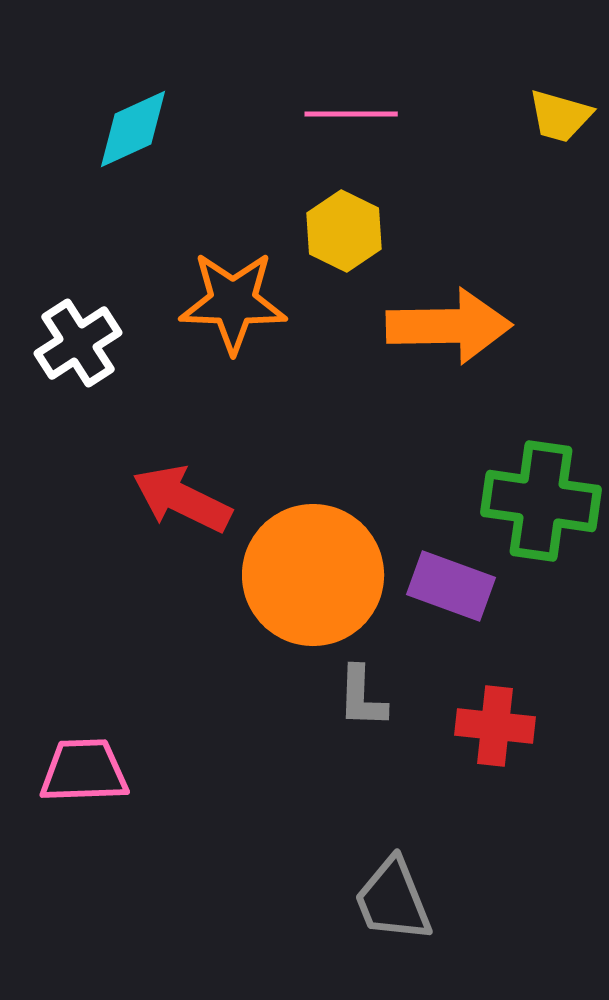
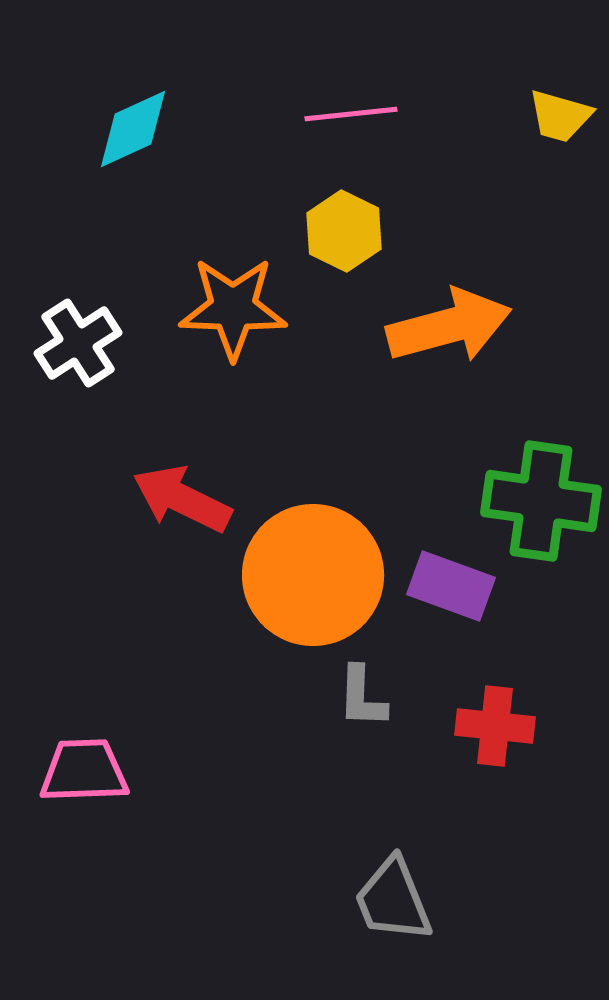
pink line: rotated 6 degrees counterclockwise
orange star: moved 6 px down
orange arrow: rotated 14 degrees counterclockwise
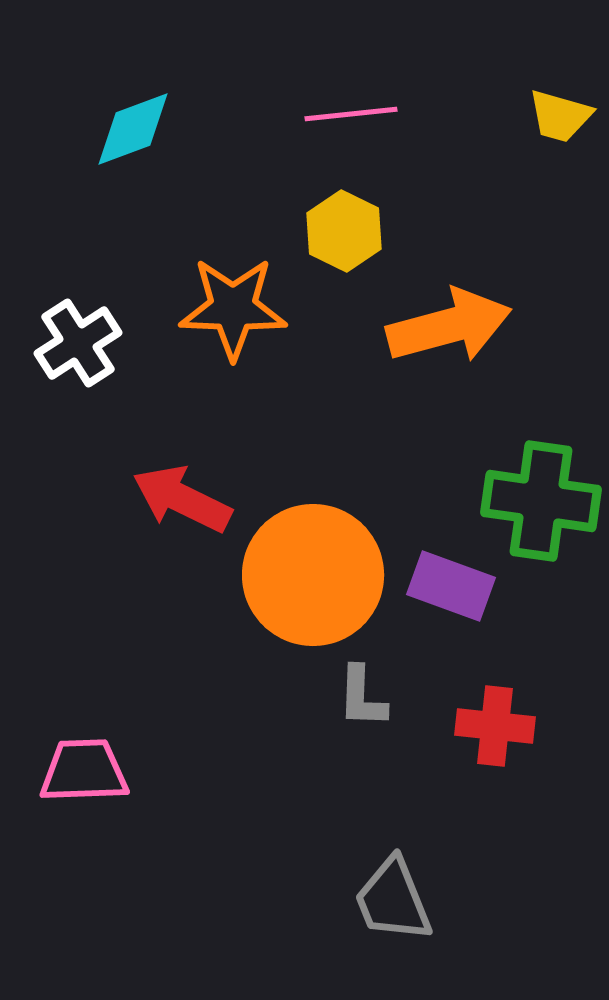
cyan diamond: rotated 4 degrees clockwise
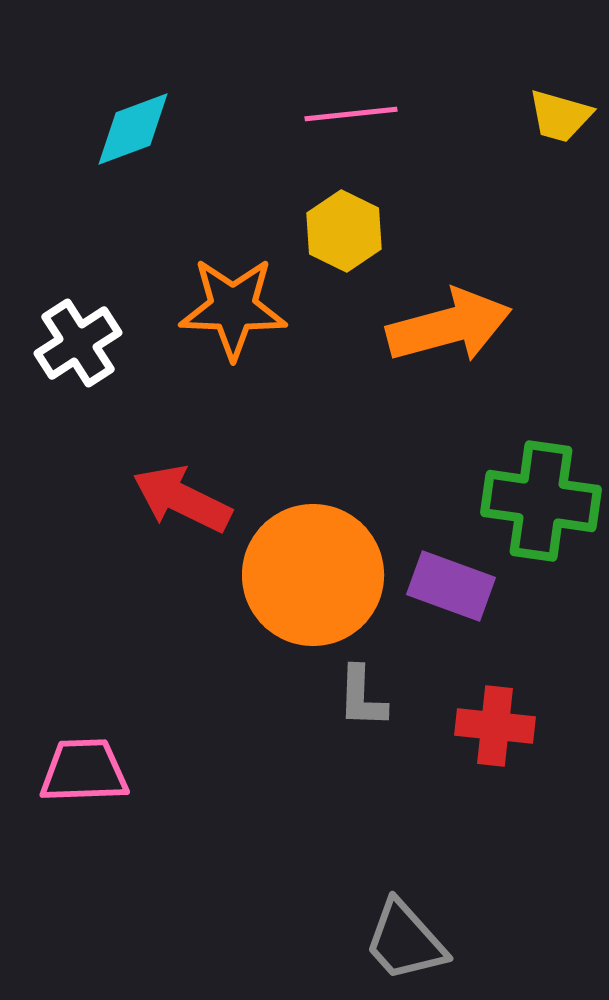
gray trapezoid: moved 12 px right, 41 px down; rotated 20 degrees counterclockwise
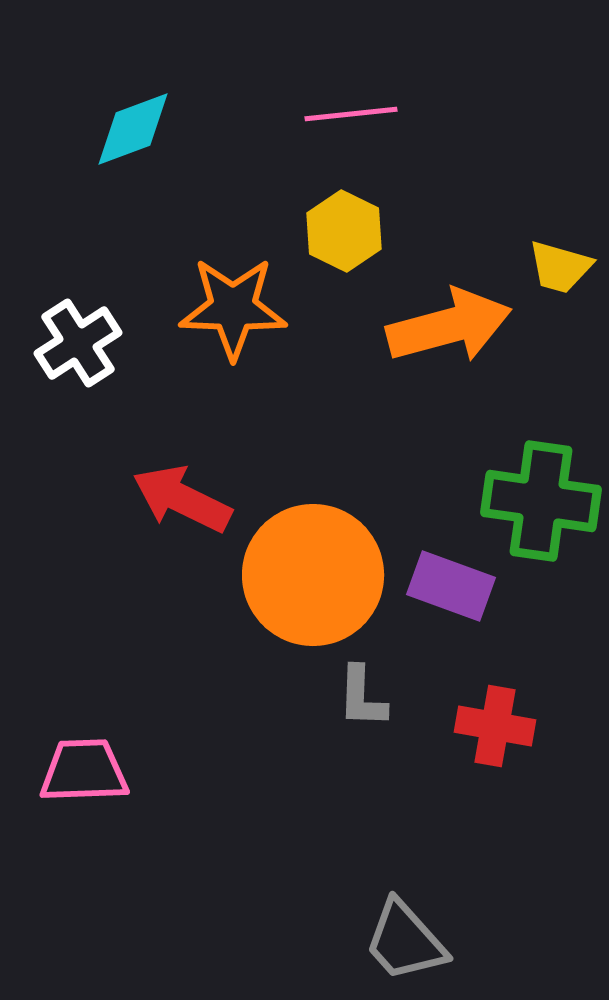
yellow trapezoid: moved 151 px down
red cross: rotated 4 degrees clockwise
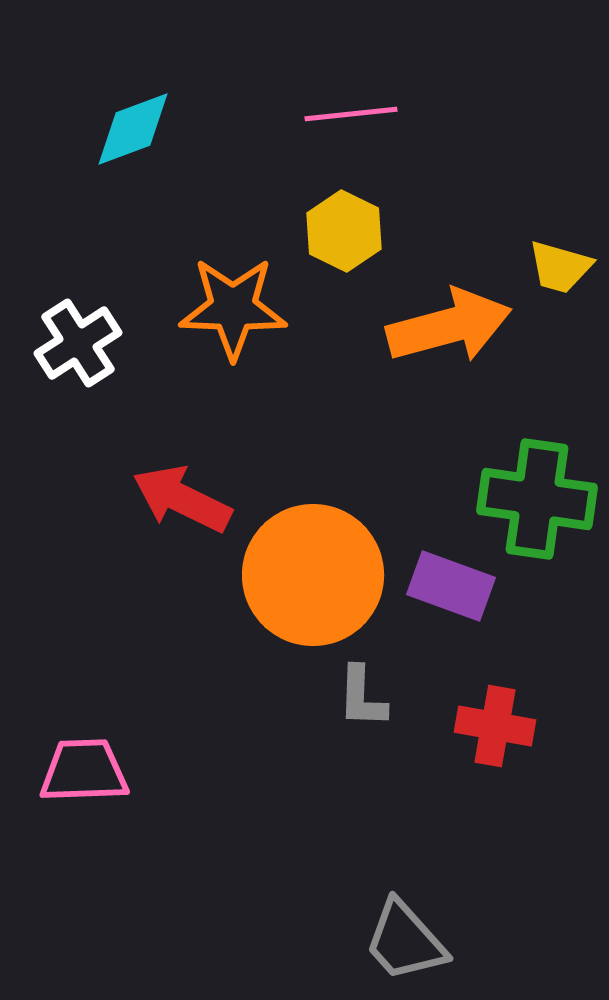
green cross: moved 4 px left, 2 px up
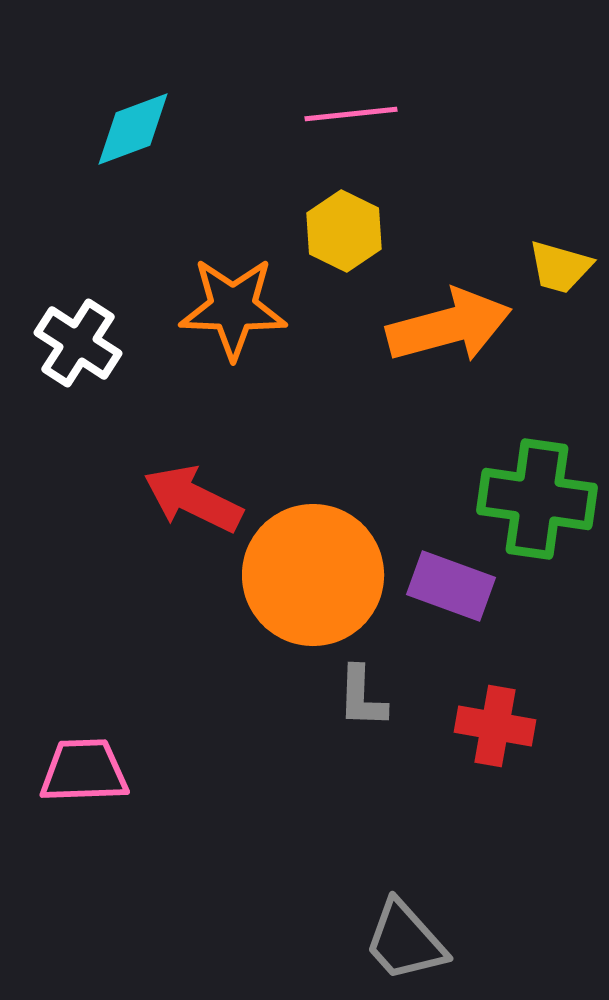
white cross: rotated 24 degrees counterclockwise
red arrow: moved 11 px right
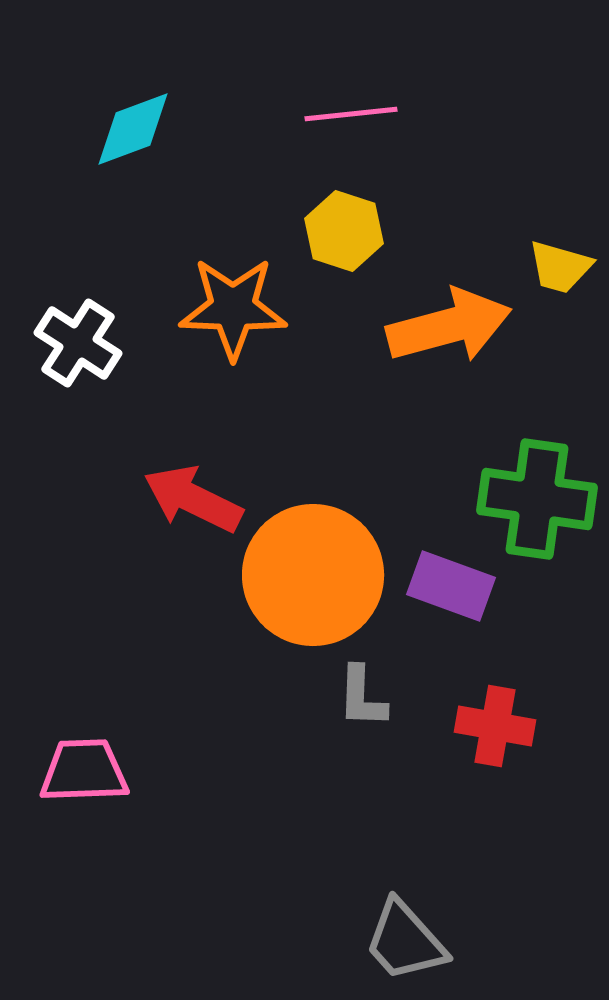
yellow hexagon: rotated 8 degrees counterclockwise
